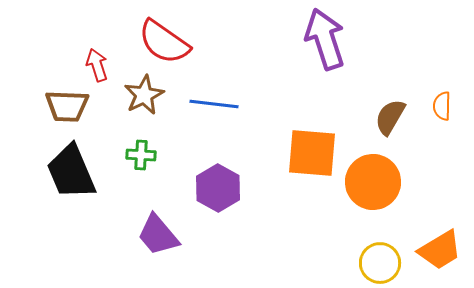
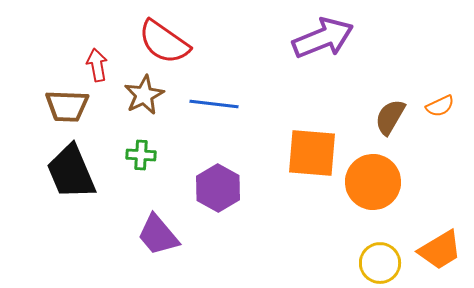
purple arrow: moved 2 px left, 1 px up; rotated 86 degrees clockwise
red arrow: rotated 8 degrees clockwise
orange semicircle: moved 2 px left; rotated 116 degrees counterclockwise
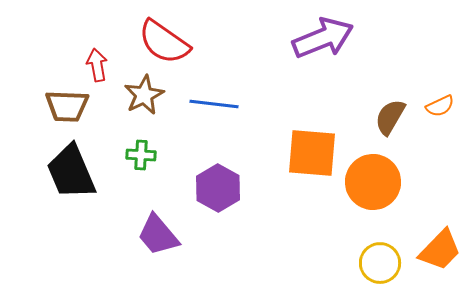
orange trapezoid: rotated 15 degrees counterclockwise
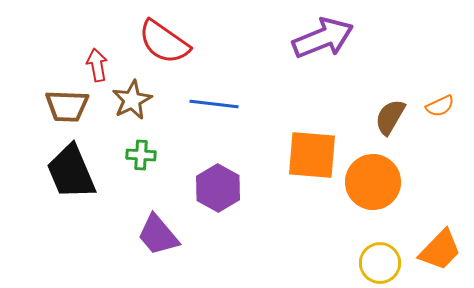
brown star: moved 12 px left, 5 px down
orange square: moved 2 px down
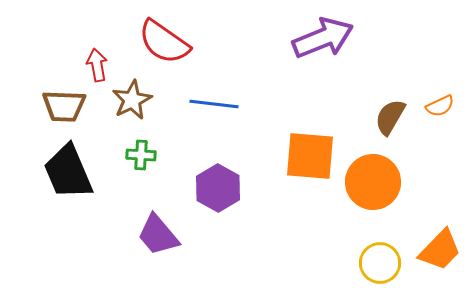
brown trapezoid: moved 3 px left
orange square: moved 2 px left, 1 px down
black trapezoid: moved 3 px left
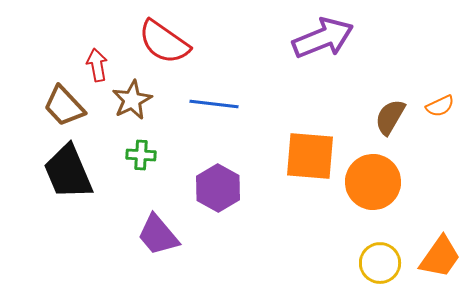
brown trapezoid: rotated 45 degrees clockwise
orange trapezoid: moved 7 px down; rotated 9 degrees counterclockwise
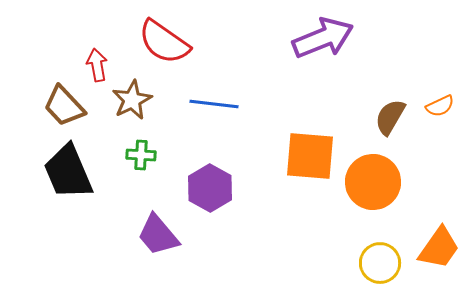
purple hexagon: moved 8 px left
orange trapezoid: moved 1 px left, 9 px up
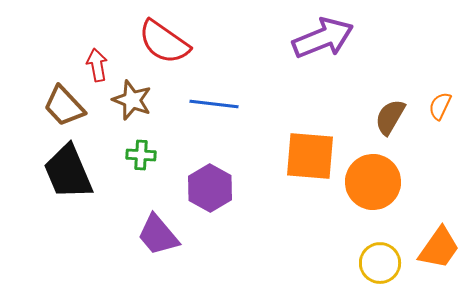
brown star: rotated 24 degrees counterclockwise
orange semicircle: rotated 140 degrees clockwise
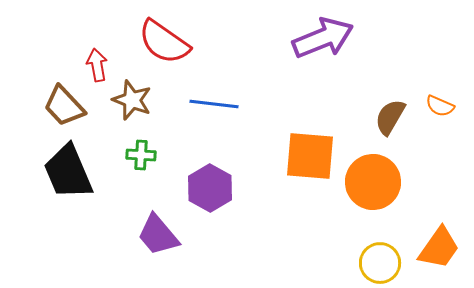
orange semicircle: rotated 92 degrees counterclockwise
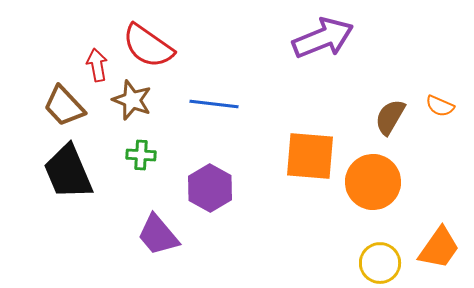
red semicircle: moved 16 px left, 4 px down
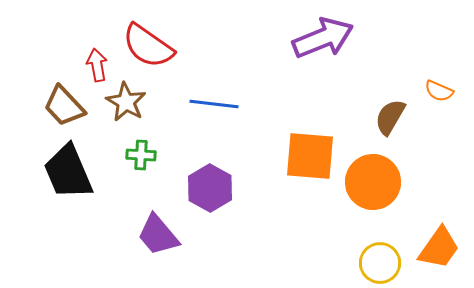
brown star: moved 6 px left, 2 px down; rotated 9 degrees clockwise
orange semicircle: moved 1 px left, 15 px up
